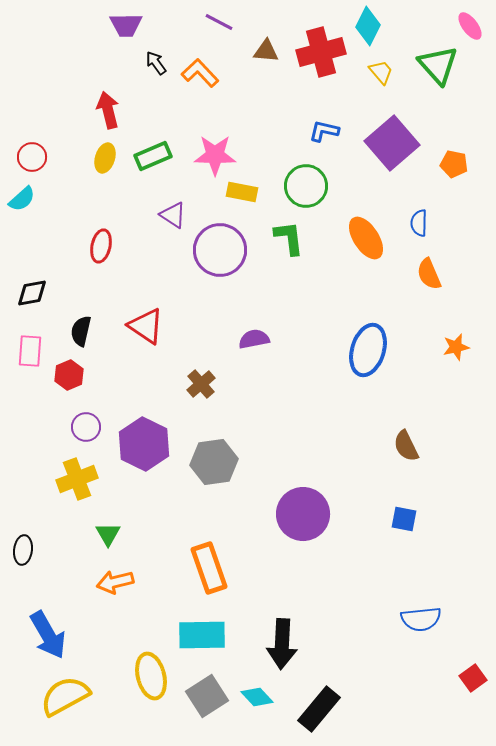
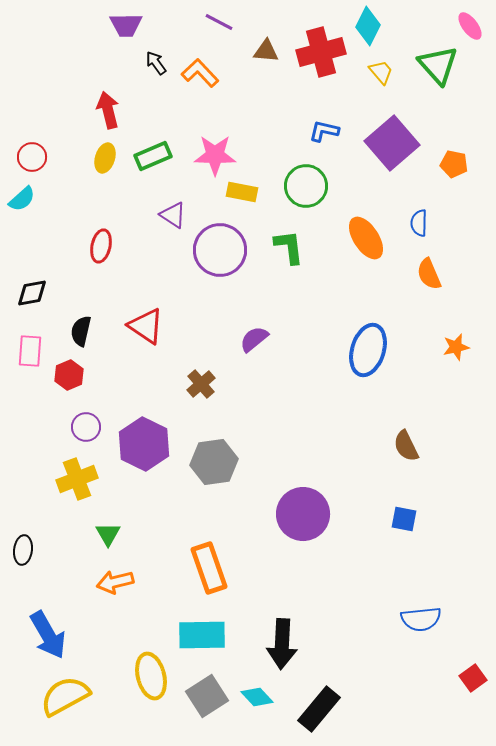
green L-shape at (289, 238): moved 9 px down
purple semicircle at (254, 339): rotated 28 degrees counterclockwise
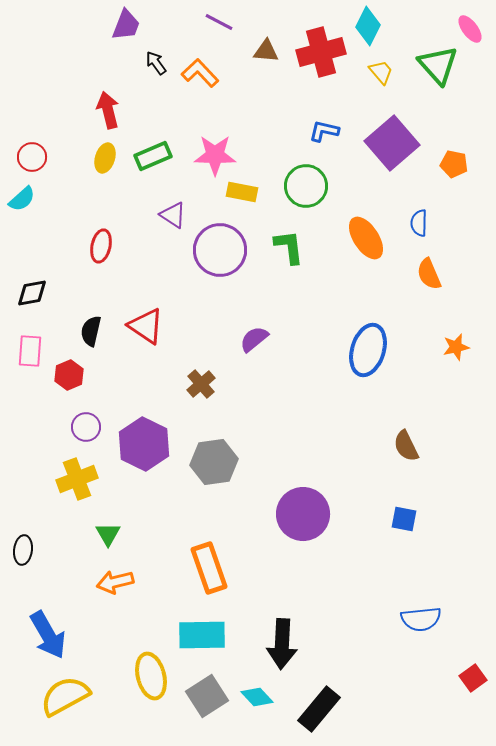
purple trapezoid at (126, 25): rotated 68 degrees counterclockwise
pink ellipse at (470, 26): moved 3 px down
black semicircle at (81, 331): moved 10 px right
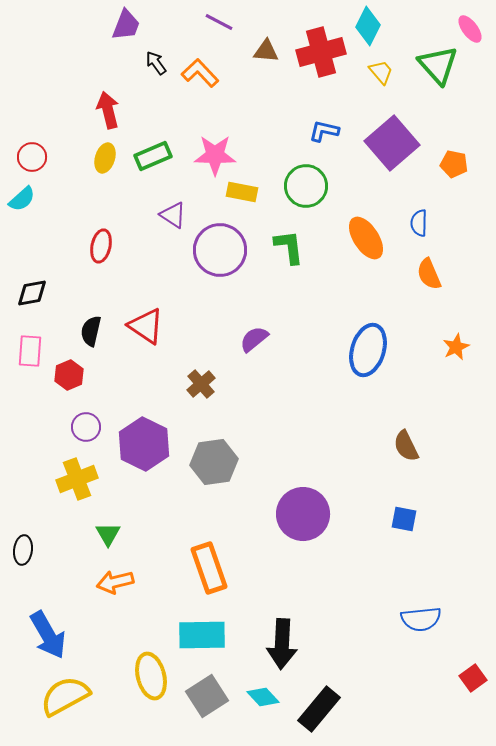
orange star at (456, 347): rotated 12 degrees counterclockwise
cyan diamond at (257, 697): moved 6 px right
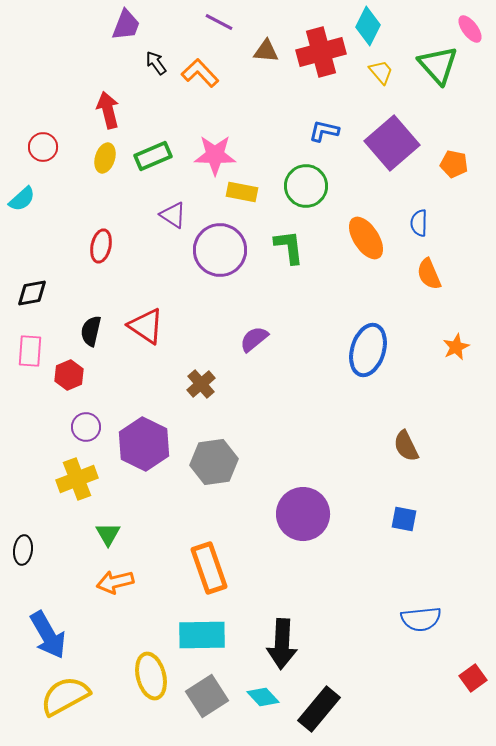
red circle at (32, 157): moved 11 px right, 10 px up
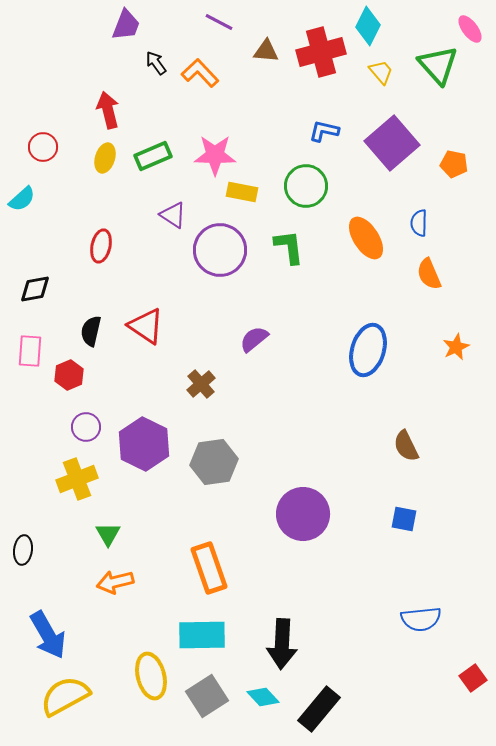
black diamond at (32, 293): moved 3 px right, 4 px up
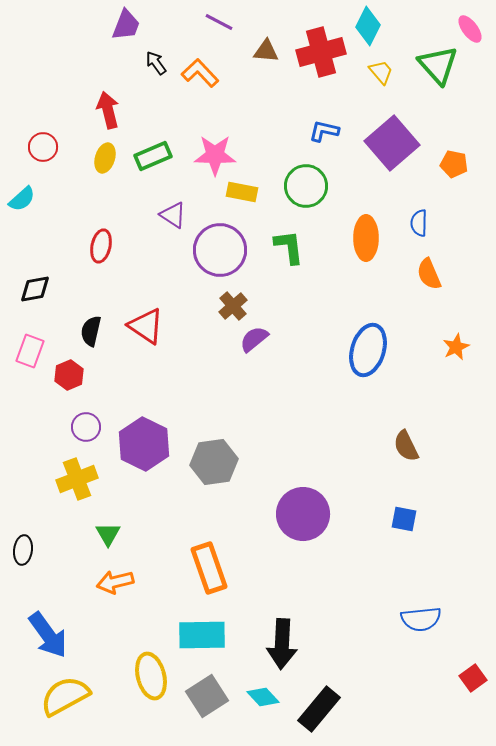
orange ellipse at (366, 238): rotated 33 degrees clockwise
pink rectangle at (30, 351): rotated 16 degrees clockwise
brown cross at (201, 384): moved 32 px right, 78 px up
blue arrow at (48, 635): rotated 6 degrees counterclockwise
